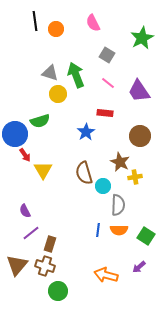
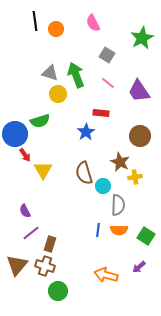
red rectangle: moved 4 px left
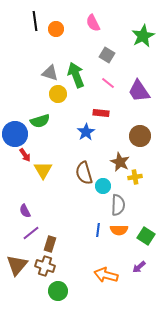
green star: moved 1 px right, 2 px up
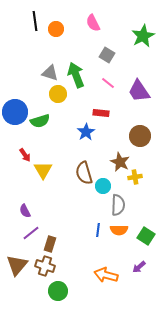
blue circle: moved 22 px up
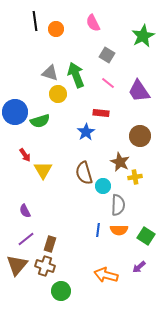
purple line: moved 5 px left, 6 px down
green circle: moved 3 px right
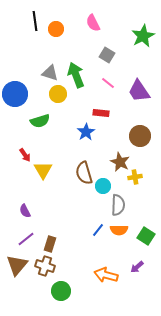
blue circle: moved 18 px up
blue line: rotated 32 degrees clockwise
purple arrow: moved 2 px left
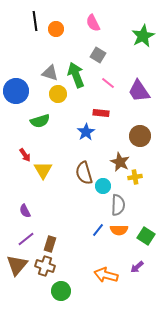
gray square: moved 9 px left
blue circle: moved 1 px right, 3 px up
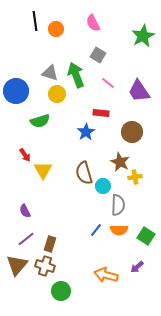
yellow circle: moved 1 px left
brown circle: moved 8 px left, 4 px up
blue line: moved 2 px left
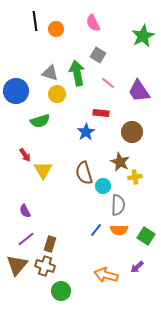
green arrow: moved 1 px right, 2 px up; rotated 10 degrees clockwise
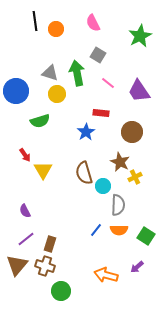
green star: moved 3 px left
yellow cross: rotated 16 degrees counterclockwise
